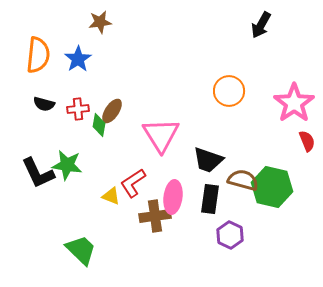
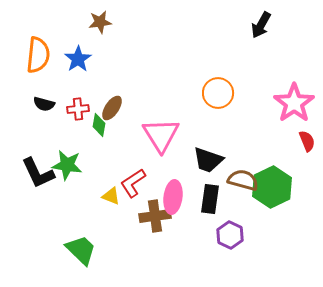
orange circle: moved 11 px left, 2 px down
brown ellipse: moved 3 px up
green hexagon: rotated 21 degrees clockwise
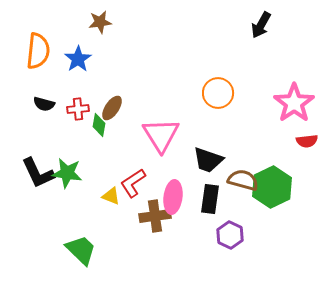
orange semicircle: moved 4 px up
red semicircle: rotated 105 degrees clockwise
green star: moved 8 px down
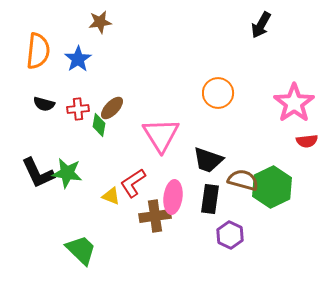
brown ellipse: rotated 10 degrees clockwise
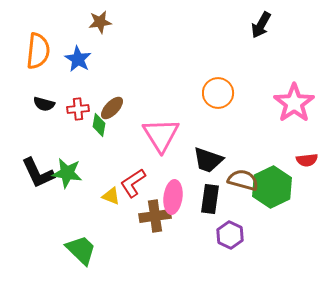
blue star: rotated 8 degrees counterclockwise
red semicircle: moved 19 px down
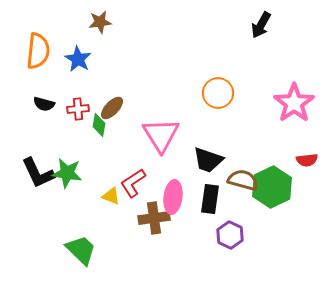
brown cross: moved 1 px left, 2 px down
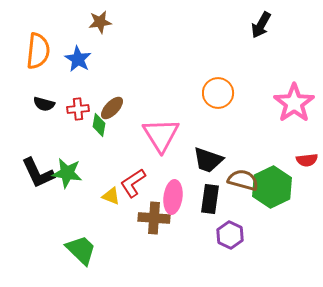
brown cross: rotated 12 degrees clockwise
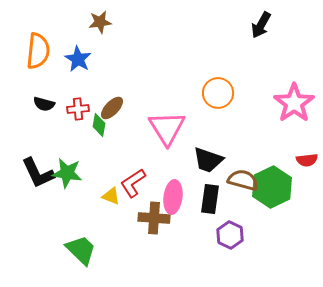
pink triangle: moved 6 px right, 7 px up
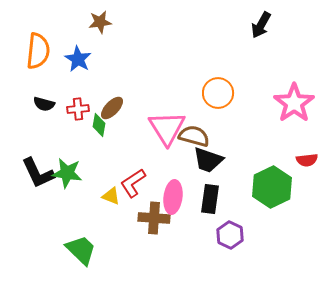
brown semicircle: moved 49 px left, 44 px up
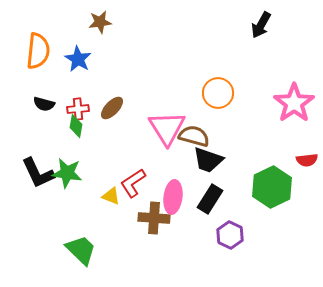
green diamond: moved 23 px left, 1 px down
black rectangle: rotated 24 degrees clockwise
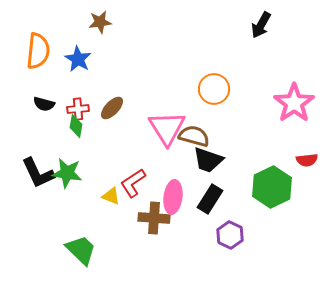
orange circle: moved 4 px left, 4 px up
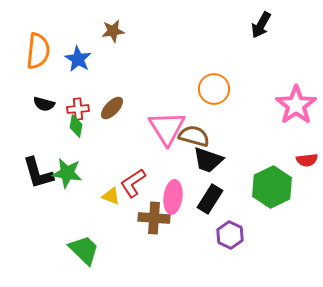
brown star: moved 13 px right, 9 px down
pink star: moved 2 px right, 2 px down
black L-shape: rotated 9 degrees clockwise
green trapezoid: moved 3 px right
